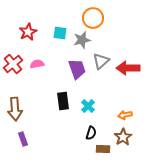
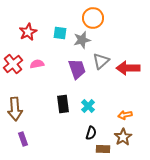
black rectangle: moved 3 px down
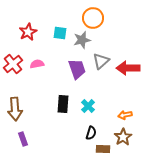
black rectangle: rotated 12 degrees clockwise
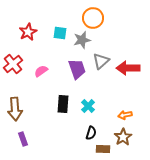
pink semicircle: moved 4 px right, 7 px down; rotated 24 degrees counterclockwise
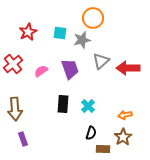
purple trapezoid: moved 7 px left
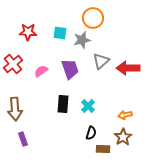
red star: rotated 30 degrees clockwise
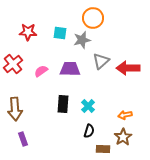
purple trapezoid: rotated 70 degrees counterclockwise
black semicircle: moved 2 px left, 2 px up
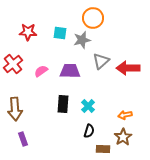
purple trapezoid: moved 2 px down
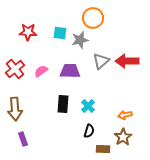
gray star: moved 2 px left
red cross: moved 2 px right, 5 px down
red arrow: moved 1 px left, 7 px up
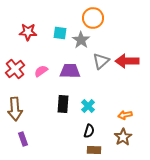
gray star: moved 1 px right; rotated 24 degrees counterclockwise
brown rectangle: moved 9 px left, 1 px down
